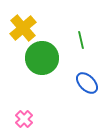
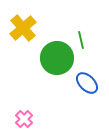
green circle: moved 15 px right
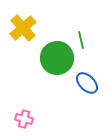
pink cross: rotated 30 degrees counterclockwise
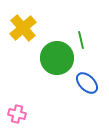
pink cross: moved 7 px left, 5 px up
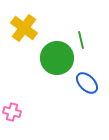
yellow cross: moved 1 px right; rotated 12 degrees counterclockwise
pink cross: moved 5 px left, 2 px up
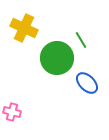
yellow cross: rotated 12 degrees counterclockwise
green line: rotated 18 degrees counterclockwise
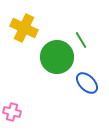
green circle: moved 1 px up
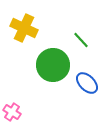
green line: rotated 12 degrees counterclockwise
green circle: moved 4 px left, 8 px down
pink cross: rotated 18 degrees clockwise
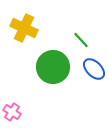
green circle: moved 2 px down
blue ellipse: moved 7 px right, 14 px up
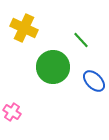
blue ellipse: moved 12 px down
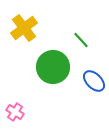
yellow cross: rotated 28 degrees clockwise
pink cross: moved 3 px right
